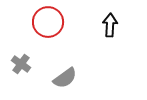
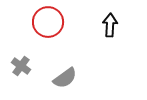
gray cross: moved 2 px down
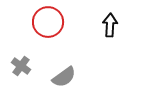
gray semicircle: moved 1 px left, 1 px up
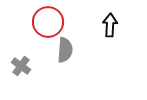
gray semicircle: moved 1 px right, 27 px up; rotated 50 degrees counterclockwise
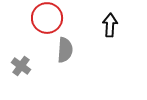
red circle: moved 1 px left, 4 px up
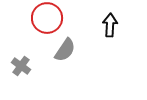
gray semicircle: rotated 30 degrees clockwise
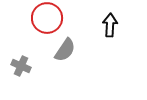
gray cross: rotated 12 degrees counterclockwise
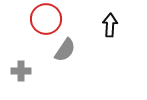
red circle: moved 1 px left, 1 px down
gray cross: moved 5 px down; rotated 24 degrees counterclockwise
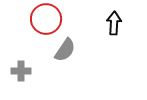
black arrow: moved 4 px right, 2 px up
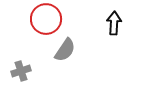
gray cross: rotated 18 degrees counterclockwise
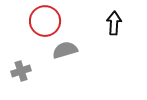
red circle: moved 1 px left, 2 px down
gray semicircle: rotated 140 degrees counterclockwise
